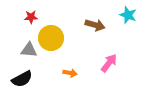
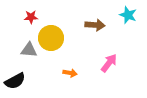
brown arrow: rotated 12 degrees counterclockwise
black semicircle: moved 7 px left, 2 px down
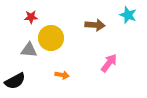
orange arrow: moved 8 px left, 2 px down
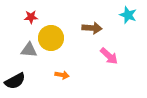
brown arrow: moved 3 px left, 3 px down
pink arrow: moved 7 px up; rotated 96 degrees clockwise
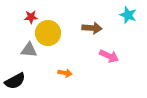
yellow circle: moved 3 px left, 5 px up
pink arrow: rotated 18 degrees counterclockwise
orange arrow: moved 3 px right, 2 px up
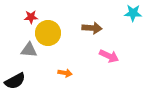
cyan star: moved 5 px right, 2 px up; rotated 18 degrees counterclockwise
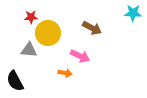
brown arrow: rotated 24 degrees clockwise
pink arrow: moved 29 px left
black semicircle: rotated 90 degrees clockwise
